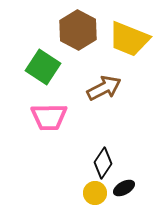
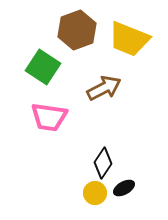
brown hexagon: moved 1 px left; rotated 12 degrees clockwise
pink trapezoid: rotated 9 degrees clockwise
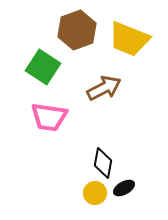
black diamond: rotated 24 degrees counterclockwise
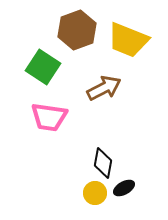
yellow trapezoid: moved 1 px left, 1 px down
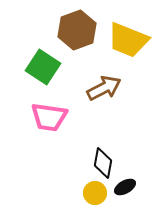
black ellipse: moved 1 px right, 1 px up
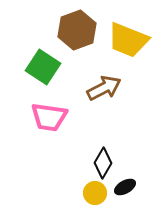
black diamond: rotated 20 degrees clockwise
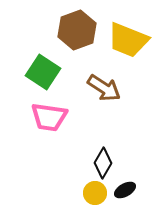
green square: moved 5 px down
brown arrow: rotated 60 degrees clockwise
black ellipse: moved 3 px down
